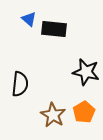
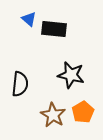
black star: moved 15 px left, 3 px down
orange pentagon: moved 1 px left
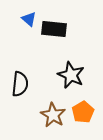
black star: rotated 12 degrees clockwise
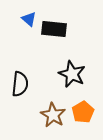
black star: moved 1 px right, 1 px up
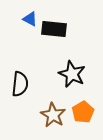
blue triangle: moved 1 px right; rotated 14 degrees counterclockwise
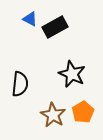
black rectangle: moved 1 px right, 2 px up; rotated 35 degrees counterclockwise
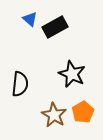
blue triangle: rotated 14 degrees clockwise
brown star: moved 1 px right
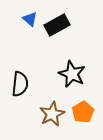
black rectangle: moved 2 px right, 2 px up
brown star: moved 2 px left, 1 px up; rotated 15 degrees clockwise
